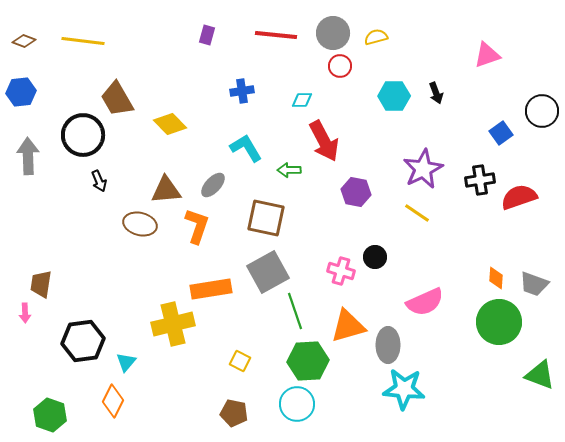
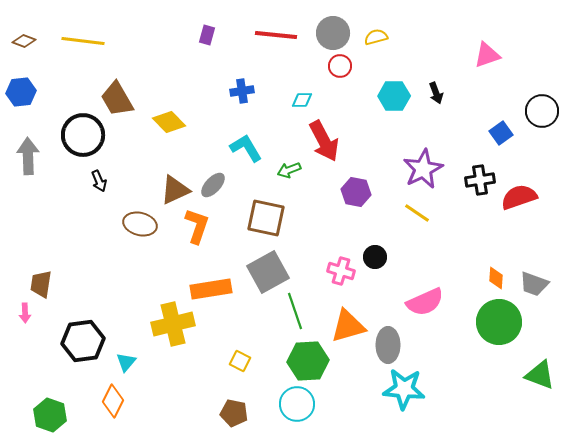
yellow diamond at (170, 124): moved 1 px left, 2 px up
green arrow at (289, 170): rotated 20 degrees counterclockwise
brown triangle at (166, 190): moved 9 px right; rotated 20 degrees counterclockwise
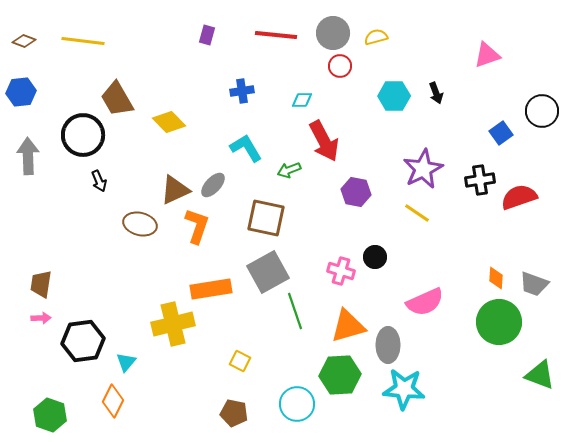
pink arrow at (25, 313): moved 16 px right, 5 px down; rotated 90 degrees counterclockwise
green hexagon at (308, 361): moved 32 px right, 14 px down
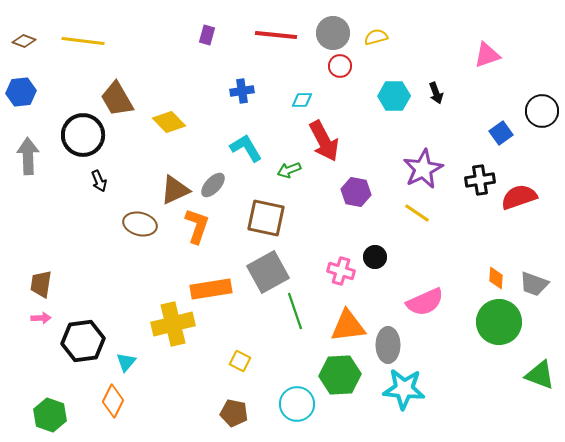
orange triangle at (348, 326): rotated 9 degrees clockwise
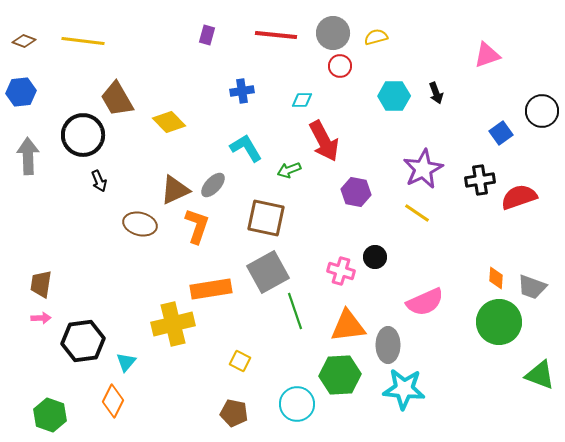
gray trapezoid at (534, 284): moved 2 px left, 3 px down
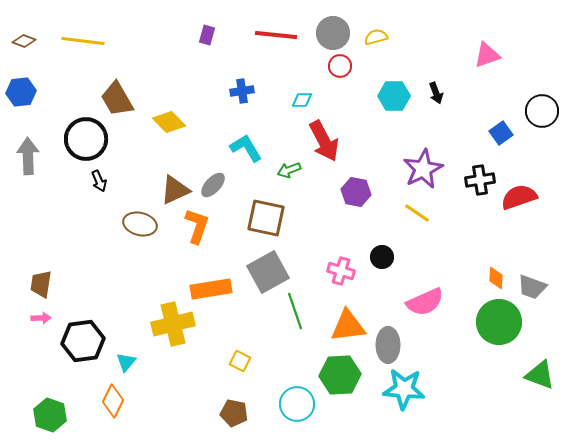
black circle at (83, 135): moved 3 px right, 4 px down
black circle at (375, 257): moved 7 px right
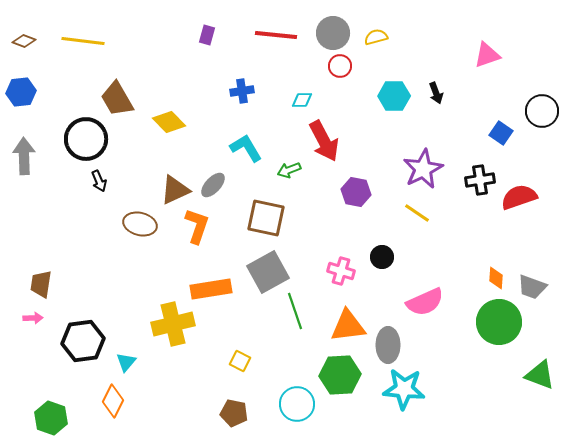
blue square at (501, 133): rotated 20 degrees counterclockwise
gray arrow at (28, 156): moved 4 px left
pink arrow at (41, 318): moved 8 px left
green hexagon at (50, 415): moved 1 px right, 3 px down
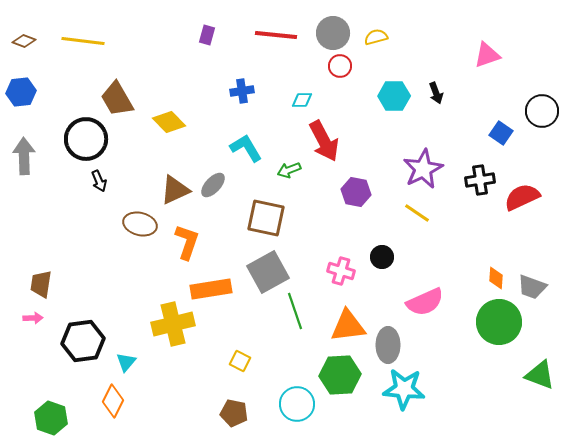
red semicircle at (519, 197): moved 3 px right; rotated 6 degrees counterclockwise
orange L-shape at (197, 226): moved 10 px left, 16 px down
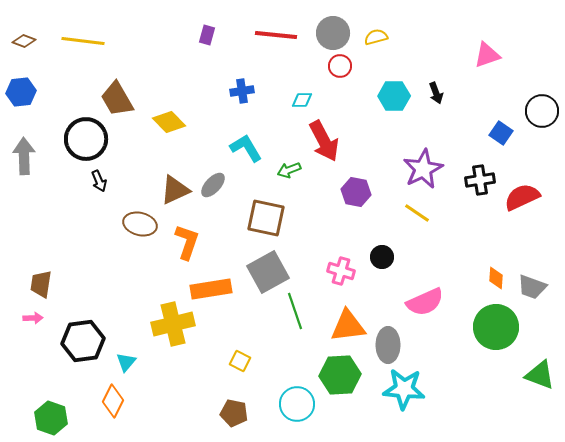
green circle at (499, 322): moved 3 px left, 5 px down
